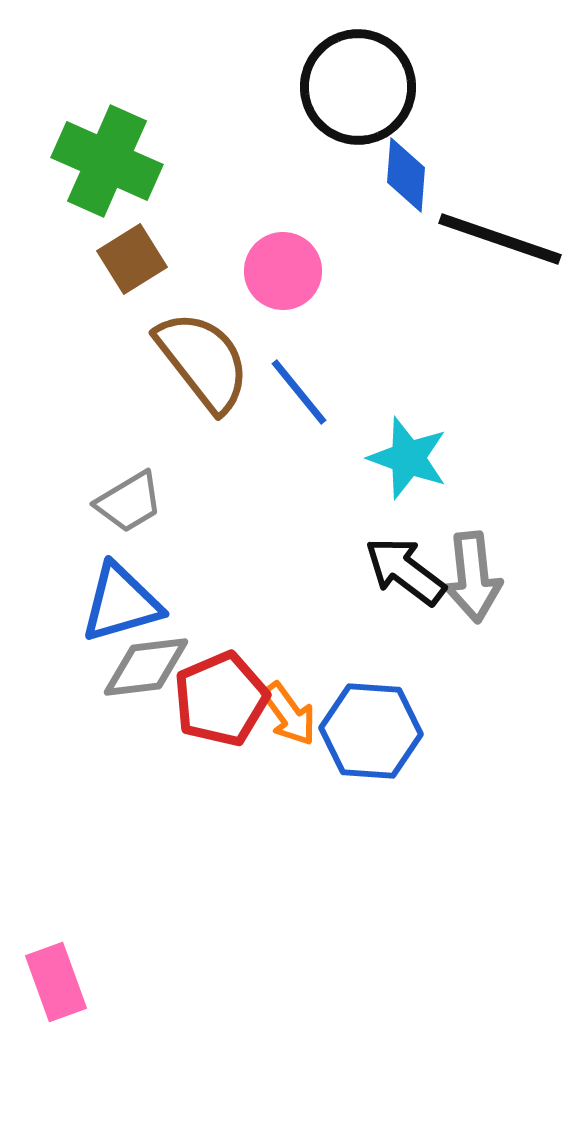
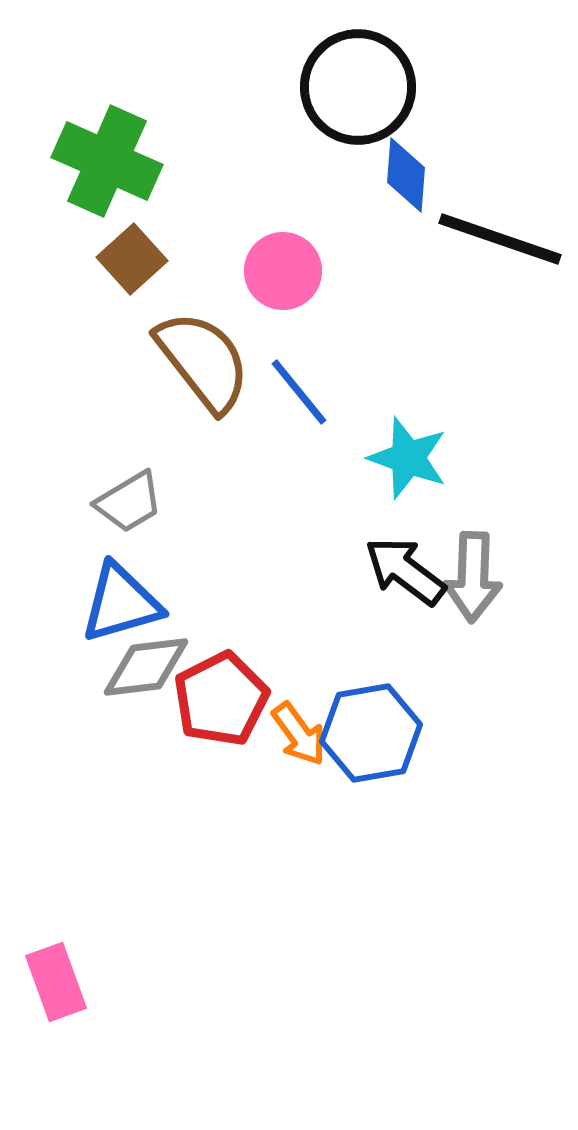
brown square: rotated 10 degrees counterclockwise
gray arrow: rotated 8 degrees clockwise
red pentagon: rotated 4 degrees counterclockwise
orange arrow: moved 10 px right, 20 px down
blue hexagon: moved 2 px down; rotated 14 degrees counterclockwise
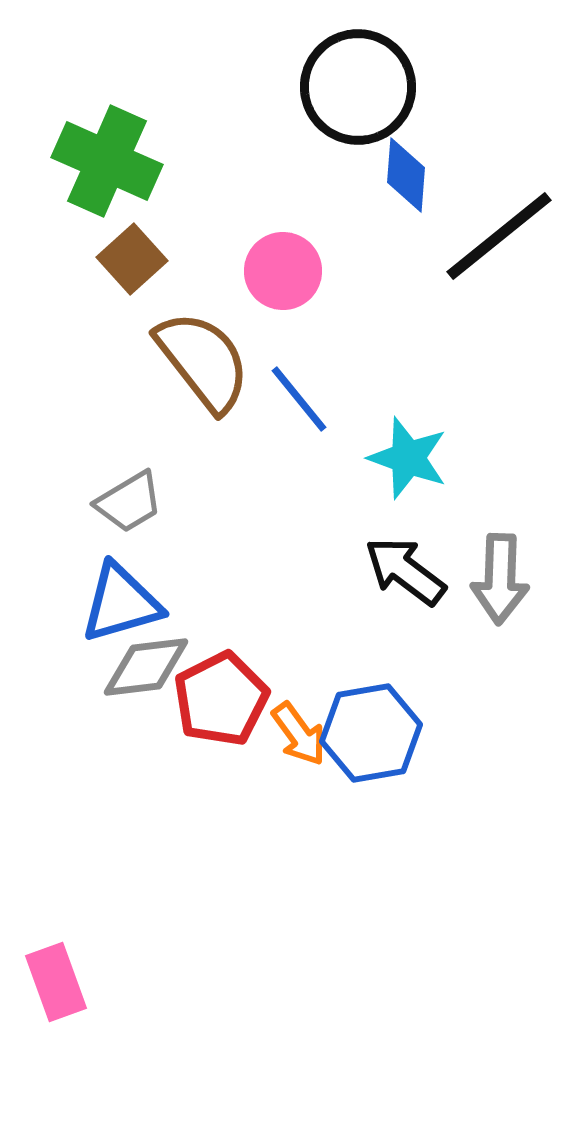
black line: moved 1 px left, 3 px up; rotated 58 degrees counterclockwise
blue line: moved 7 px down
gray arrow: moved 27 px right, 2 px down
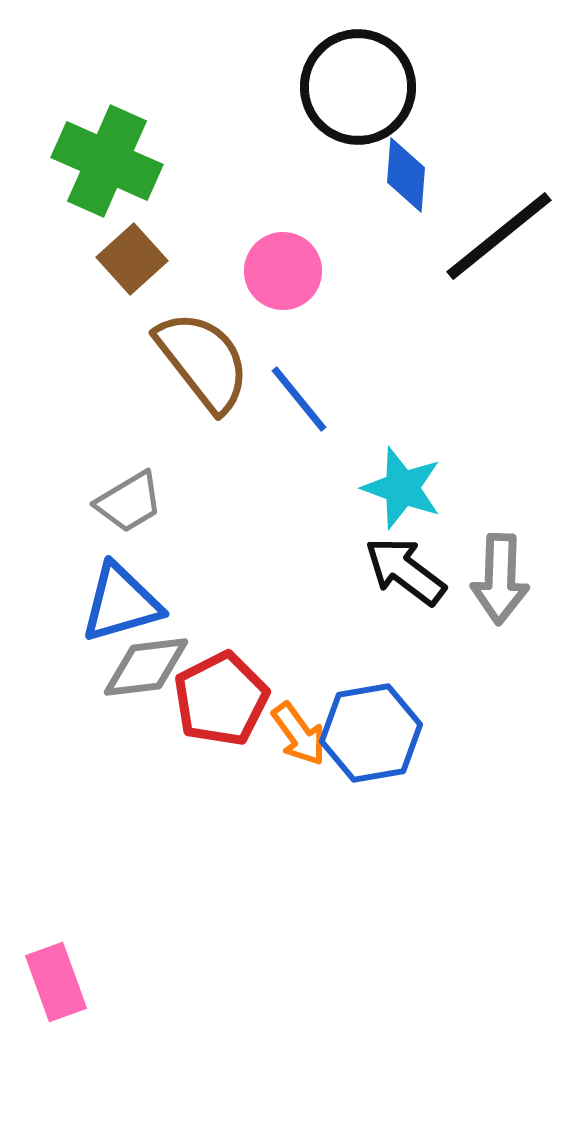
cyan star: moved 6 px left, 30 px down
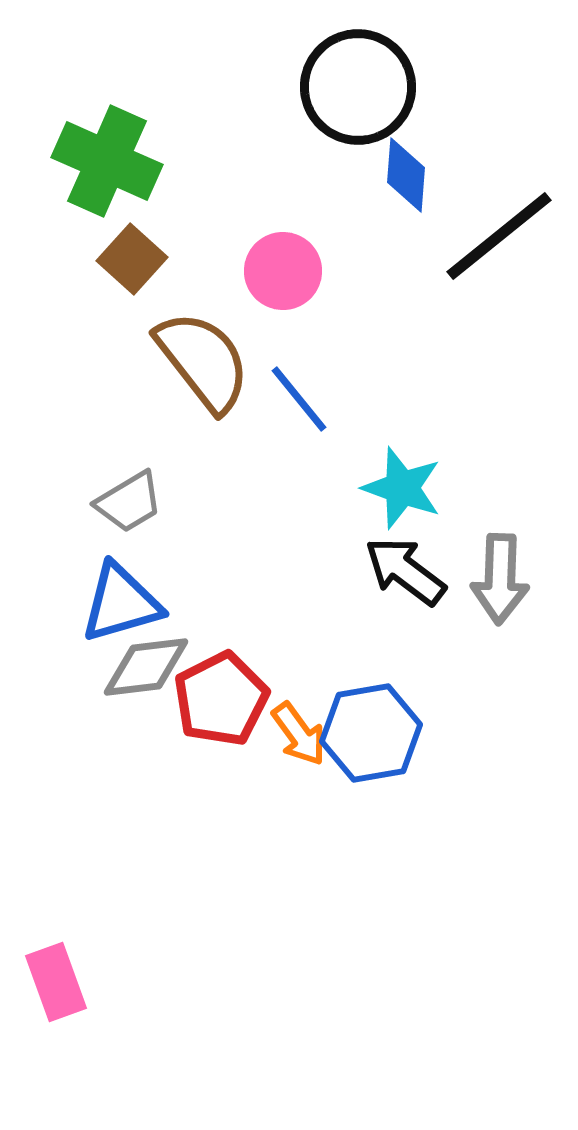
brown square: rotated 6 degrees counterclockwise
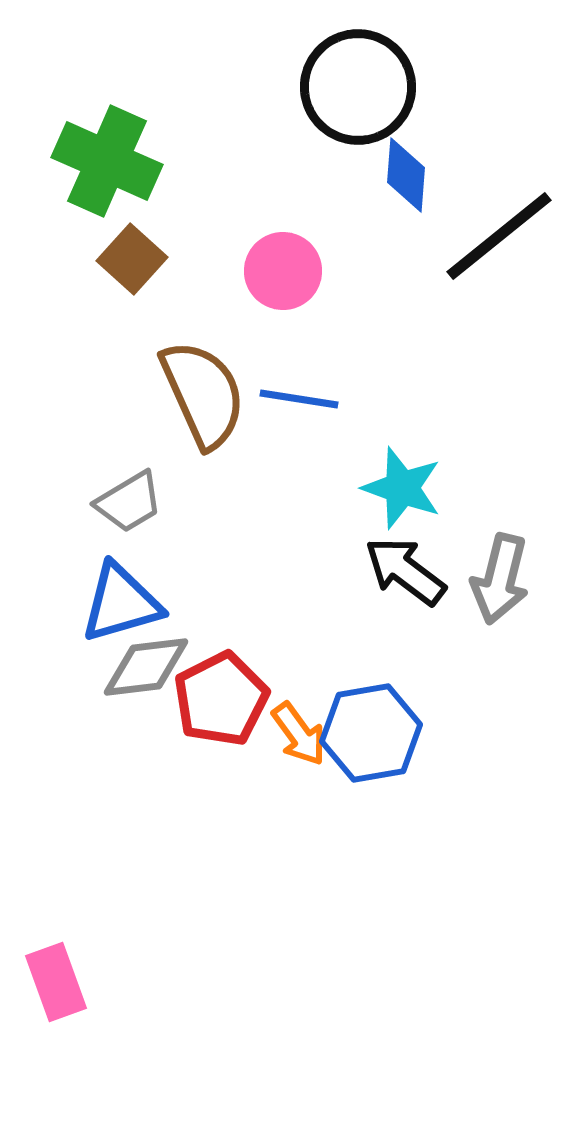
brown semicircle: moved 33 px down; rotated 14 degrees clockwise
blue line: rotated 42 degrees counterclockwise
gray arrow: rotated 12 degrees clockwise
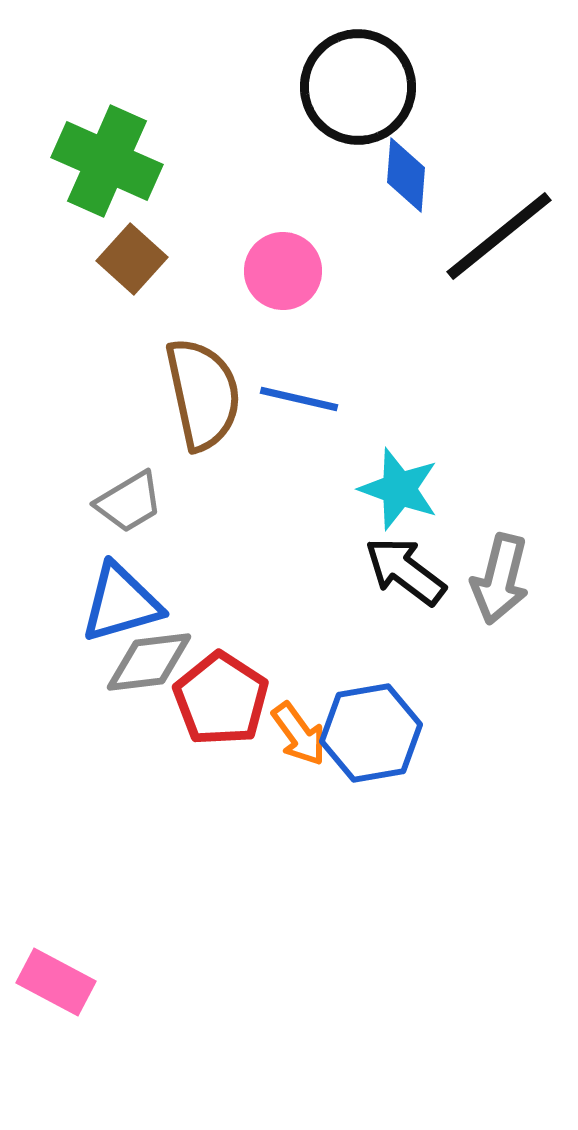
brown semicircle: rotated 12 degrees clockwise
blue line: rotated 4 degrees clockwise
cyan star: moved 3 px left, 1 px down
gray diamond: moved 3 px right, 5 px up
red pentagon: rotated 12 degrees counterclockwise
pink rectangle: rotated 42 degrees counterclockwise
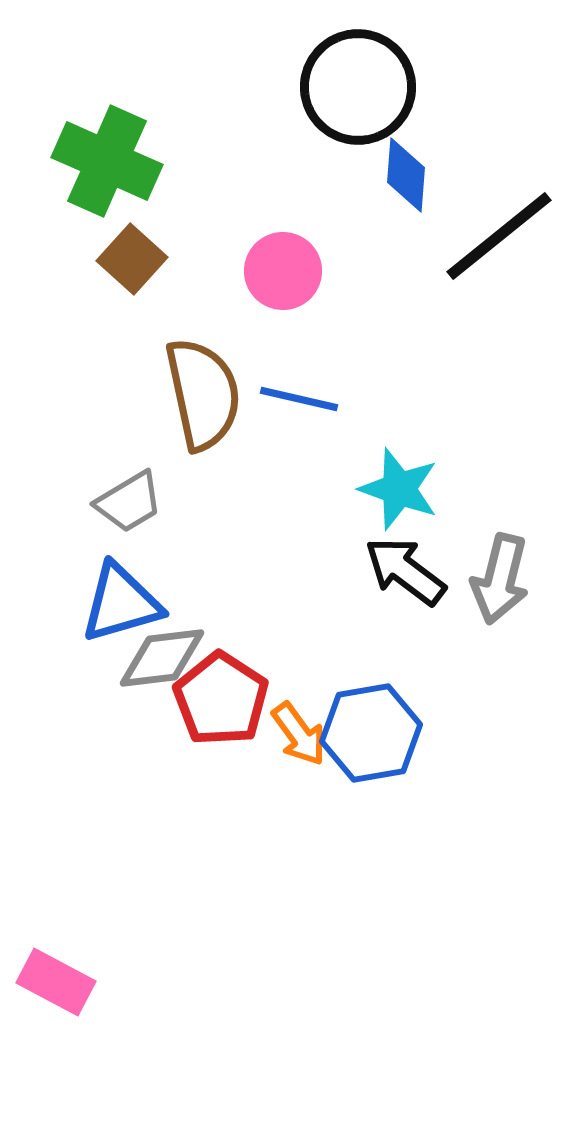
gray diamond: moved 13 px right, 4 px up
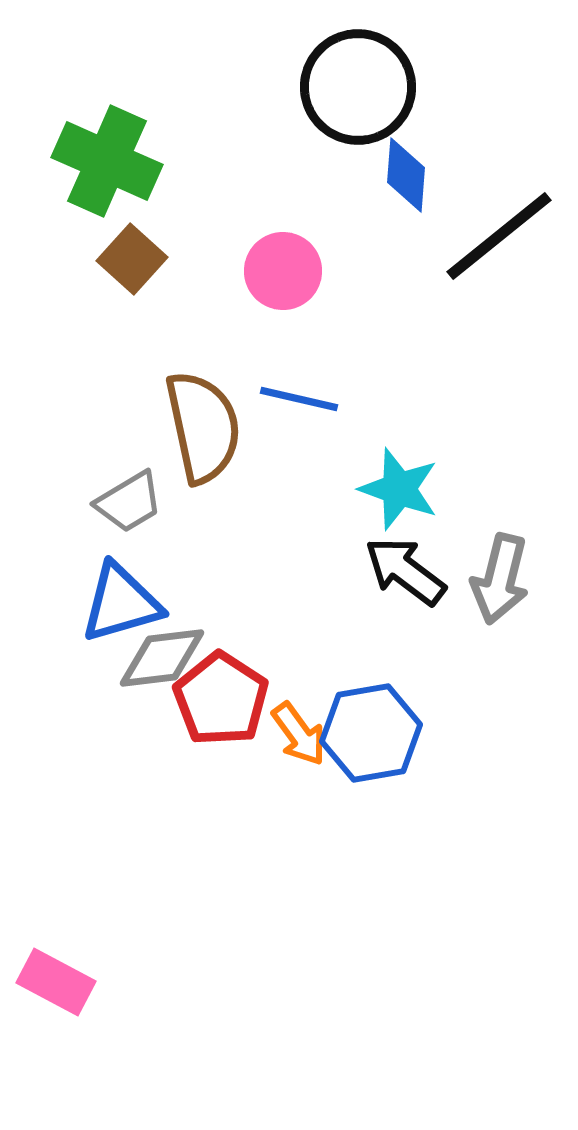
brown semicircle: moved 33 px down
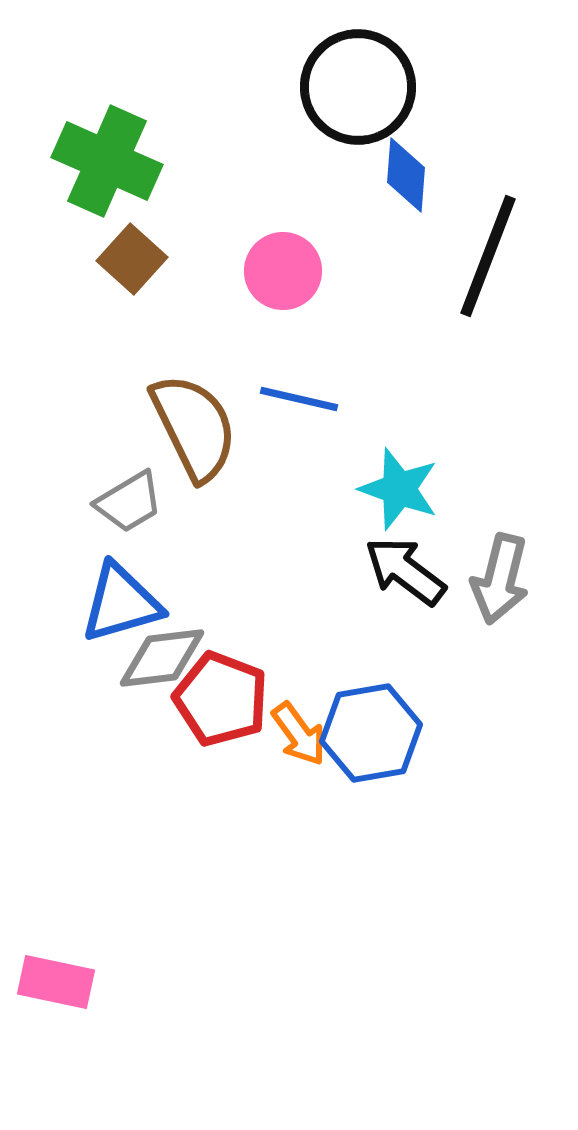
black line: moved 11 px left, 20 px down; rotated 30 degrees counterclockwise
brown semicircle: moved 9 px left; rotated 14 degrees counterclockwise
red pentagon: rotated 12 degrees counterclockwise
pink rectangle: rotated 16 degrees counterclockwise
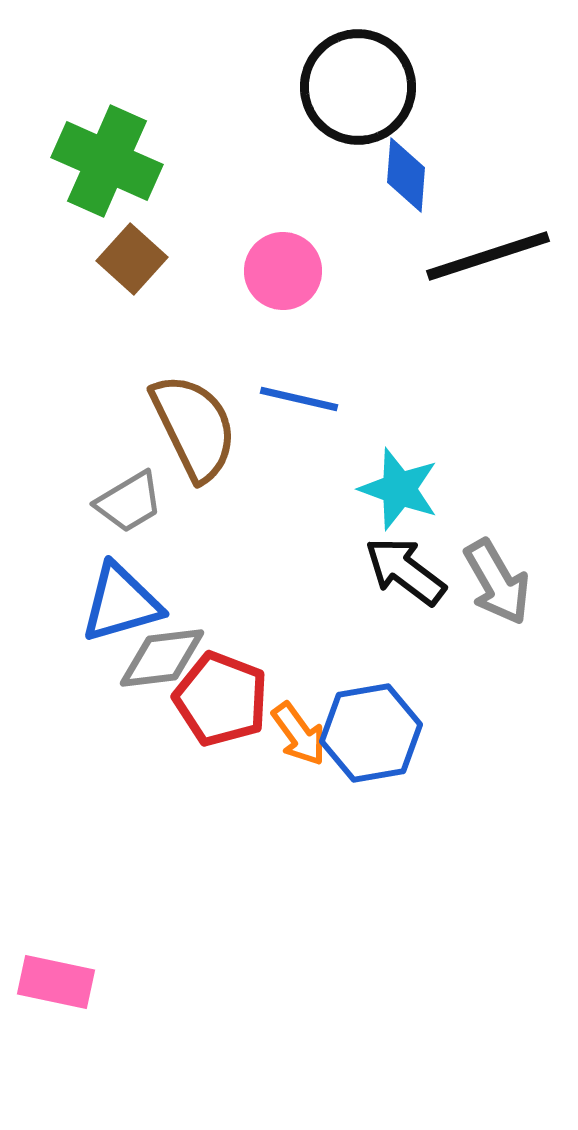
black line: rotated 51 degrees clockwise
gray arrow: moved 3 px left, 3 px down; rotated 44 degrees counterclockwise
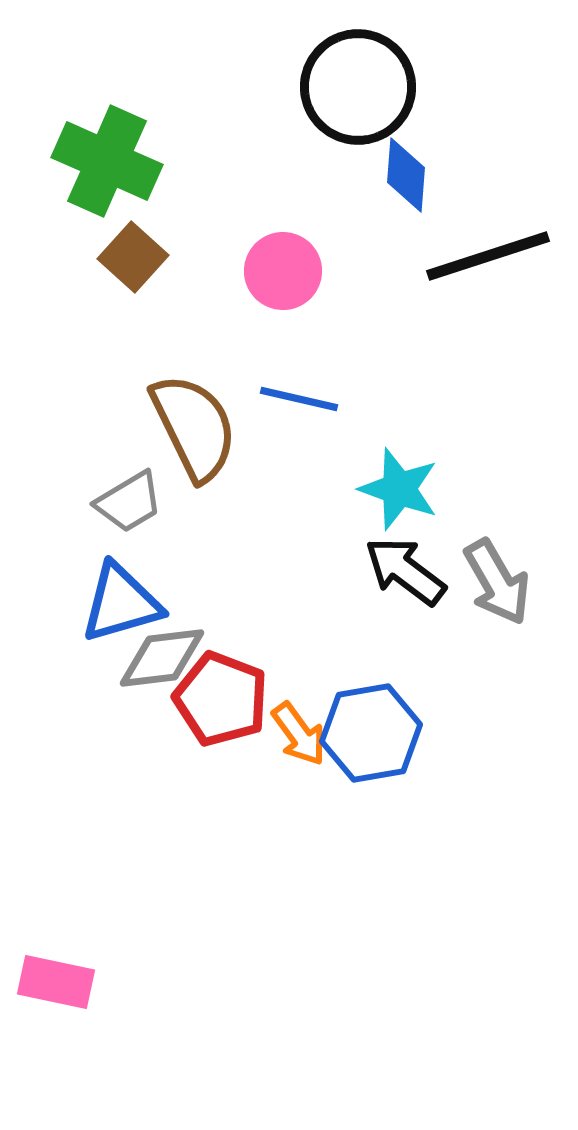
brown square: moved 1 px right, 2 px up
